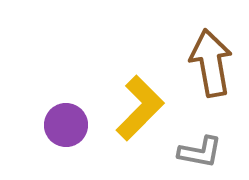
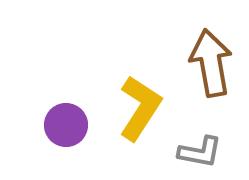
yellow L-shape: rotated 12 degrees counterclockwise
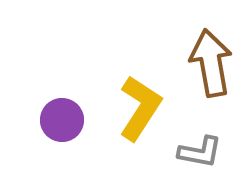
purple circle: moved 4 px left, 5 px up
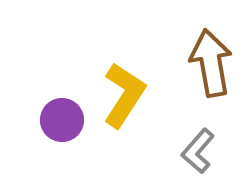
yellow L-shape: moved 16 px left, 13 px up
gray L-shape: moved 2 px left, 1 px up; rotated 120 degrees clockwise
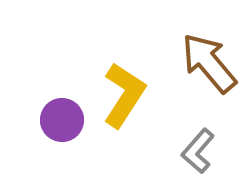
brown arrow: moved 2 px left; rotated 30 degrees counterclockwise
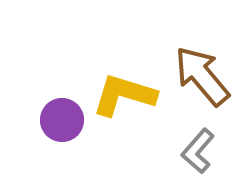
brown arrow: moved 7 px left, 13 px down
yellow L-shape: rotated 106 degrees counterclockwise
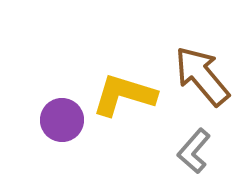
gray L-shape: moved 4 px left
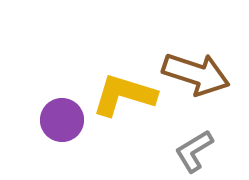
brown arrow: moved 6 px left, 2 px up; rotated 148 degrees clockwise
gray L-shape: rotated 18 degrees clockwise
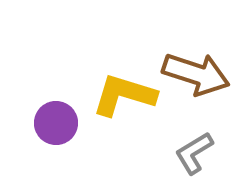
purple circle: moved 6 px left, 3 px down
gray L-shape: moved 2 px down
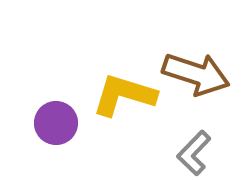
gray L-shape: rotated 15 degrees counterclockwise
